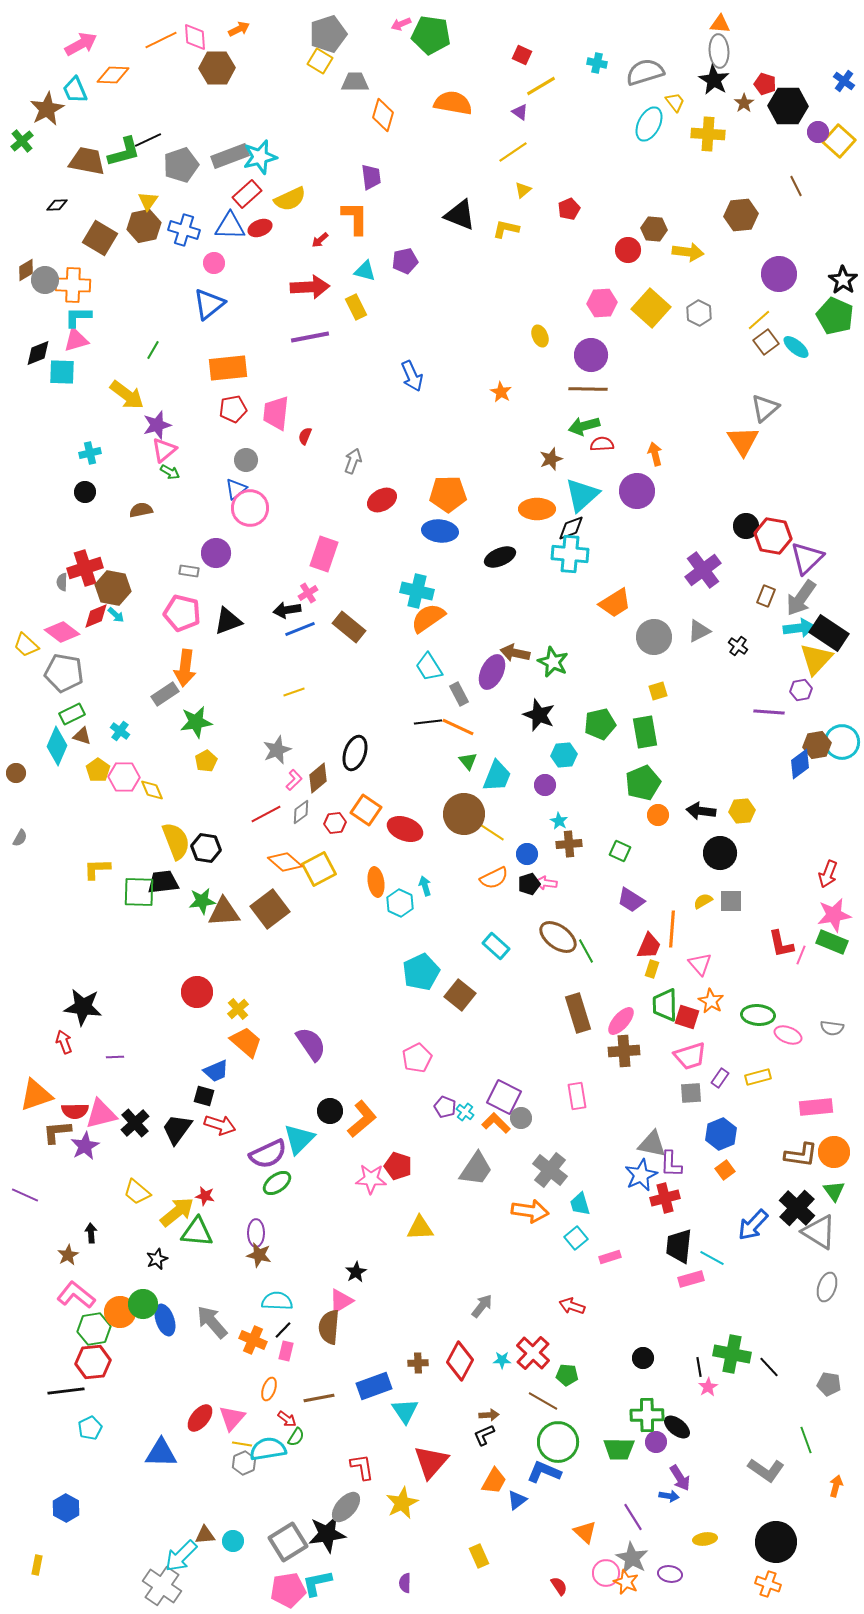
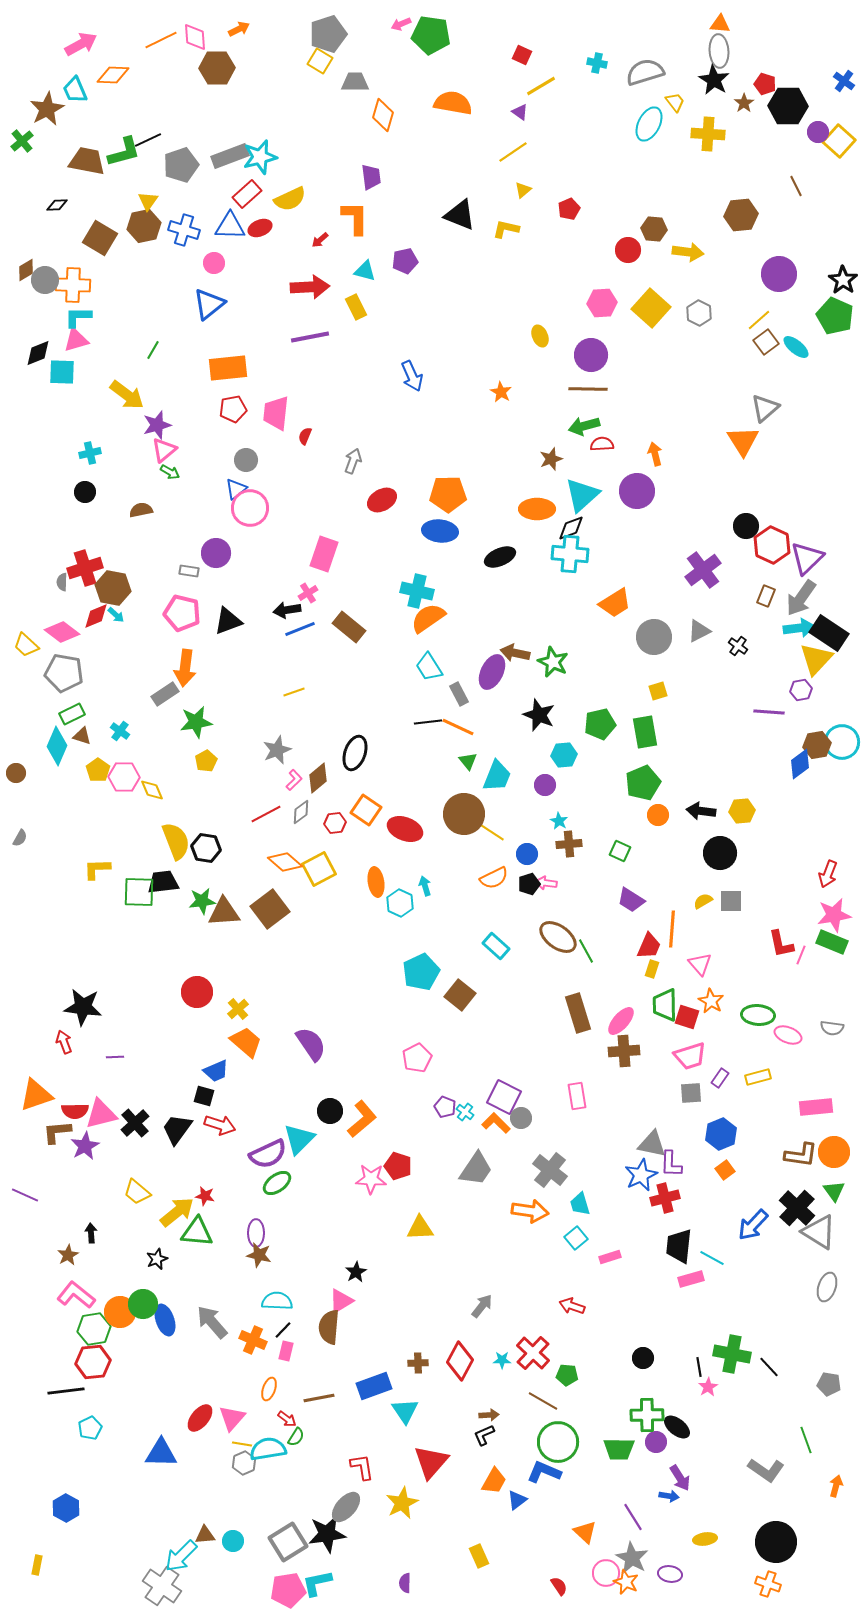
red hexagon at (773, 536): moved 1 px left, 9 px down; rotated 15 degrees clockwise
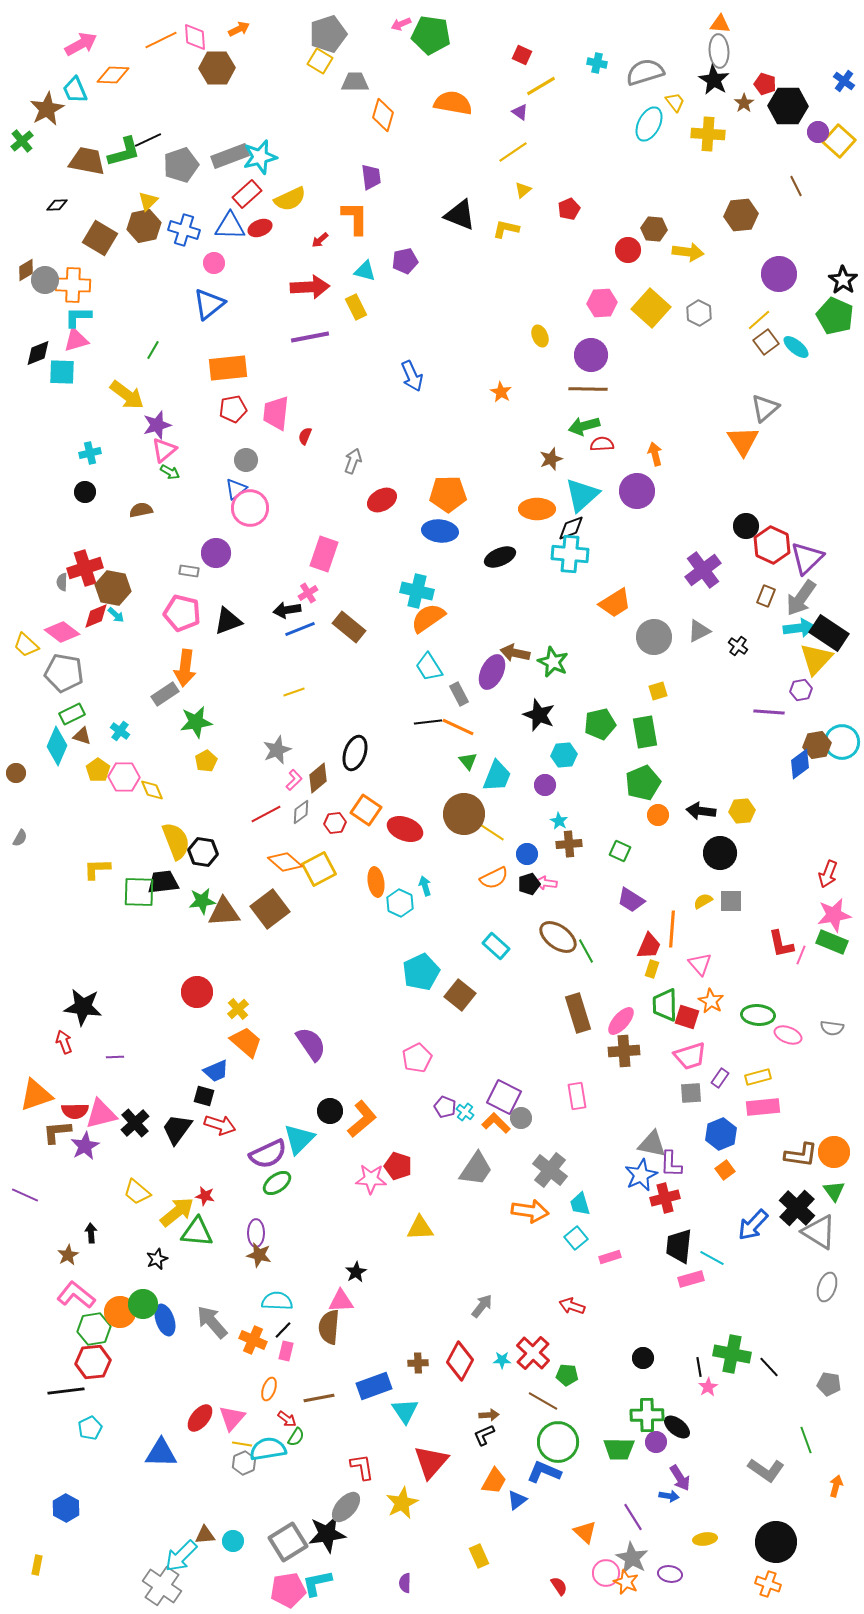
yellow triangle at (148, 201): rotated 10 degrees clockwise
black hexagon at (206, 848): moved 3 px left, 4 px down
pink rectangle at (816, 1107): moved 53 px left
pink triangle at (341, 1301): rotated 28 degrees clockwise
